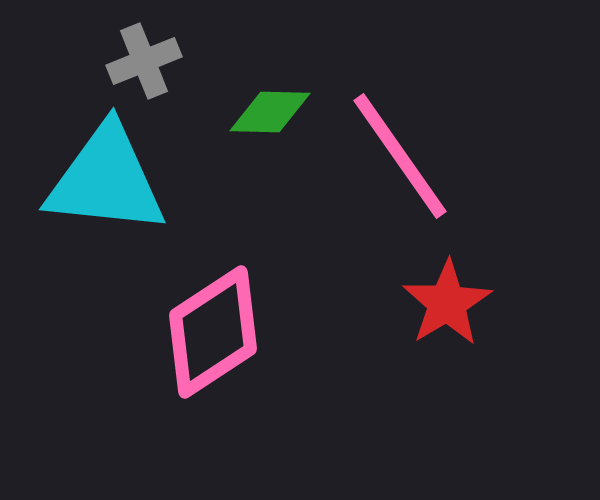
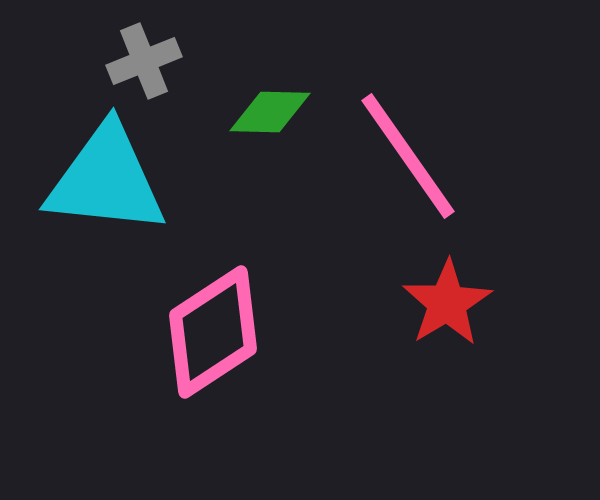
pink line: moved 8 px right
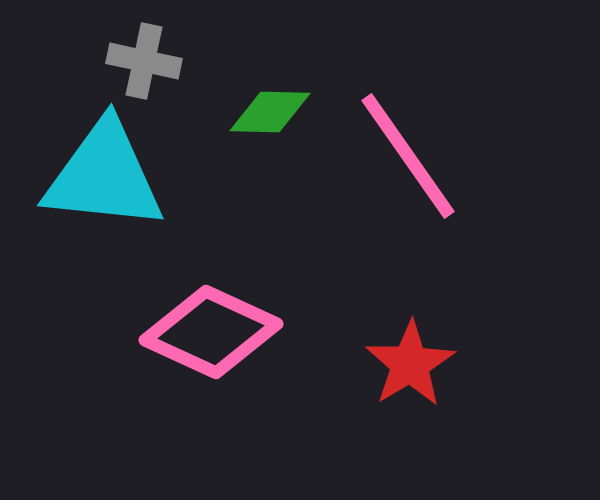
gray cross: rotated 34 degrees clockwise
cyan triangle: moved 2 px left, 4 px up
red star: moved 37 px left, 61 px down
pink diamond: moved 2 px left; rotated 58 degrees clockwise
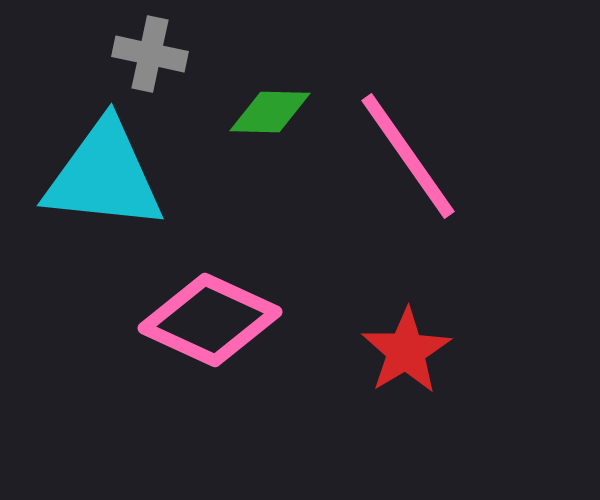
gray cross: moved 6 px right, 7 px up
pink diamond: moved 1 px left, 12 px up
red star: moved 4 px left, 13 px up
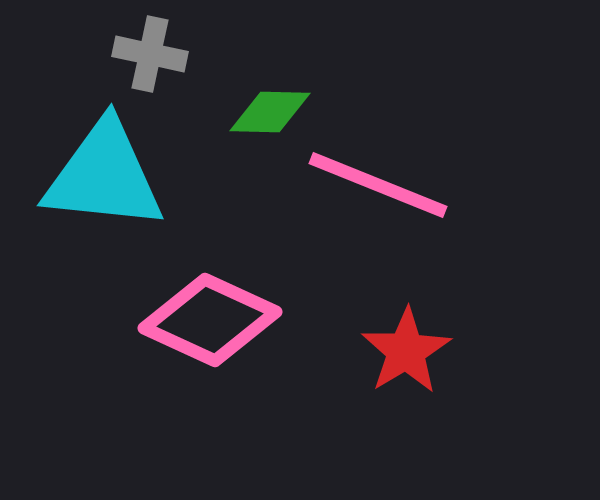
pink line: moved 30 px left, 29 px down; rotated 33 degrees counterclockwise
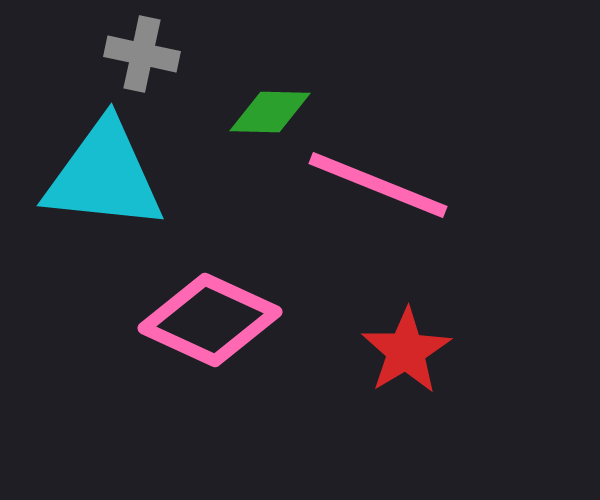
gray cross: moved 8 px left
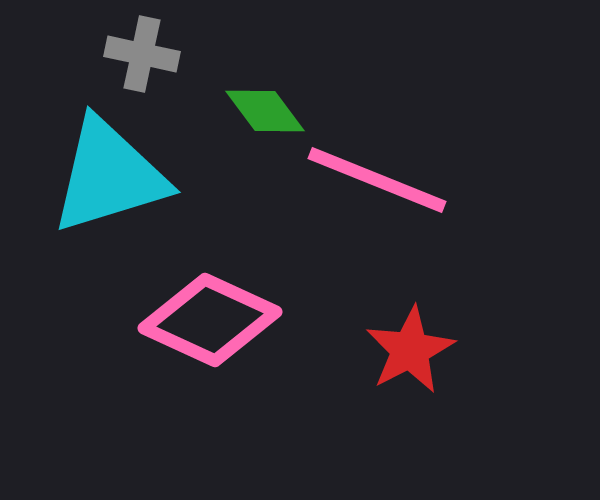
green diamond: moved 5 px left, 1 px up; rotated 52 degrees clockwise
cyan triangle: moved 5 px right; rotated 23 degrees counterclockwise
pink line: moved 1 px left, 5 px up
red star: moved 4 px right, 1 px up; rotated 4 degrees clockwise
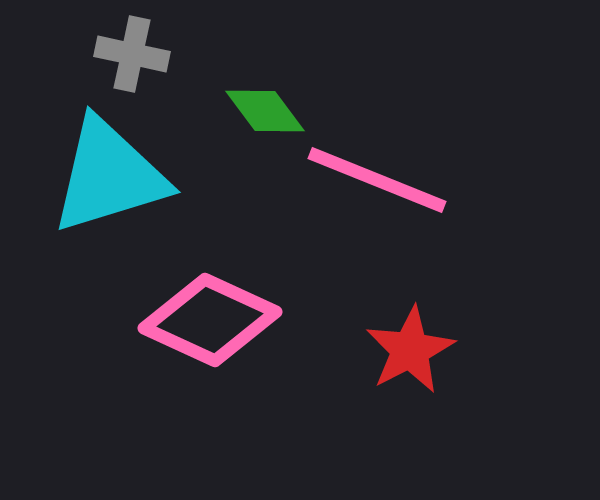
gray cross: moved 10 px left
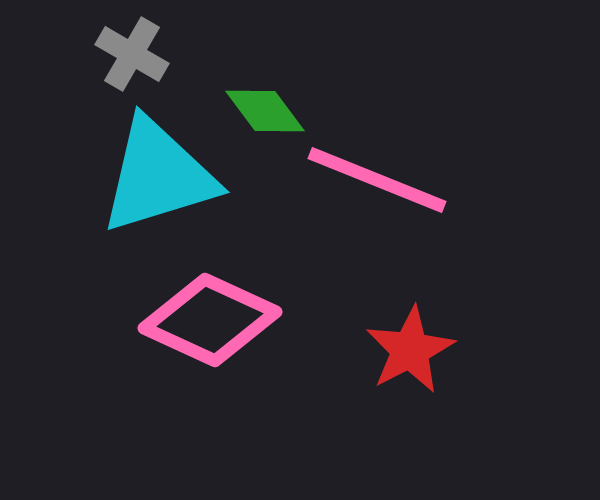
gray cross: rotated 18 degrees clockwise
cyan triangle: moved 49 px right
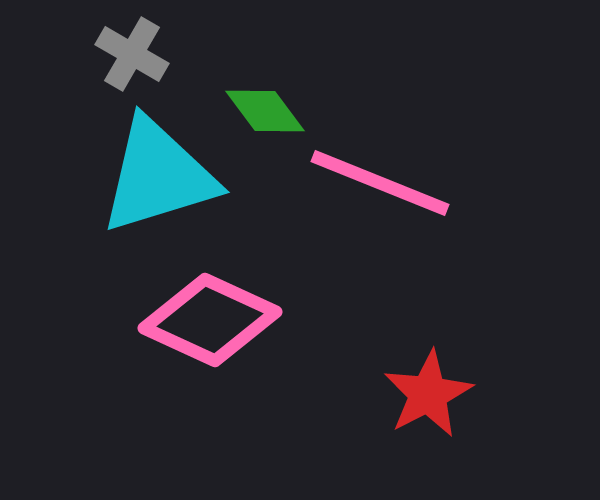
pink line: moved 3 px right, 3 px down
red star: moved 18 px right, 44 px down
